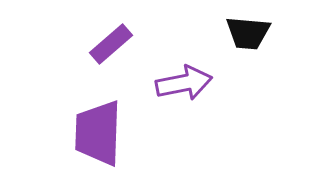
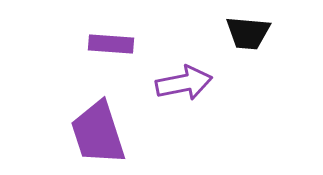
purple rectangle: rotated 45 degrees clockwise
purple trapezoid: rotated 20 degrees counterclockwise
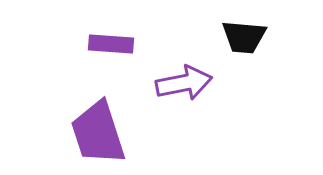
black trapezoid: moved 4 px left, 4 px down
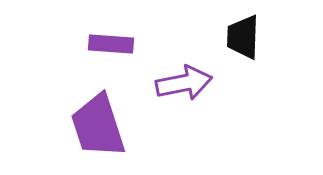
black trapezoid: moved 1 px left; rotated 87 degrees clockwise
purple trapezoid: moved 7 px up
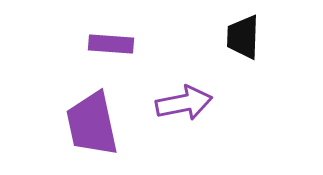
purple arrow: moved 20 px down
purple trapezoid: moved 6 px left, 2 px up; rotated 6 degrees clockwise
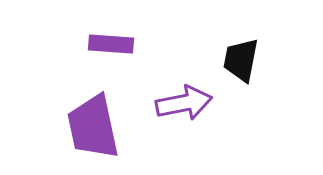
black trapezoid: moved 2 px left, 23 px down; rotated 9 degrees clockwise
purple trapezoid: moved 1 px right, 3 px down
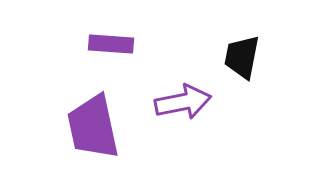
black trapezoid: moved 1 px right, 3 px up
purple arrow: moved 1 px left, 1 px up
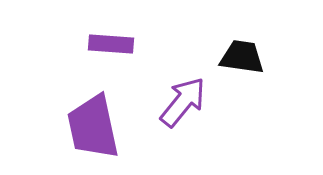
black trapezoid: rotated 87 degrees clockwise
purple arrow: rotated 40 degrees counterclockwise
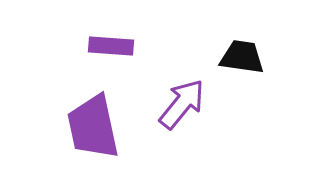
purple rectangle: moved 2 px down
purple arrow: moved 1 px left, 2 px down
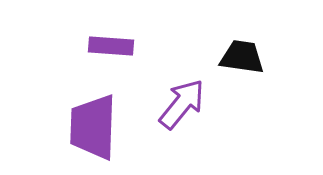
purple trapezoid: rotated 14 degrees clockwise
